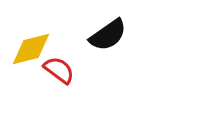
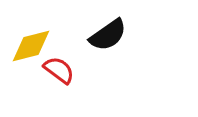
yellow diamond: moved 3 px up
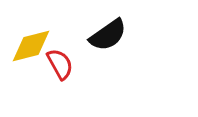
red semicircle: moved 1 px right, 6 px up; rotated 24 degrees clockwise
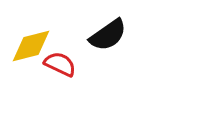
red semicircle: rotated 36 degrees counterclockwise
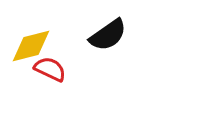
red semicircle: moved 10 px left, 5 px down
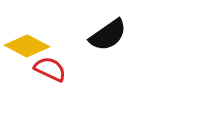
yellow diamond: moved 4 px left; rotated 42 degrees clockwise
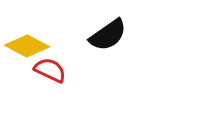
red semicircle: moved 1 px down
